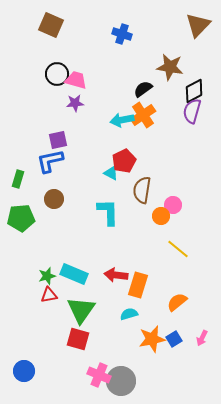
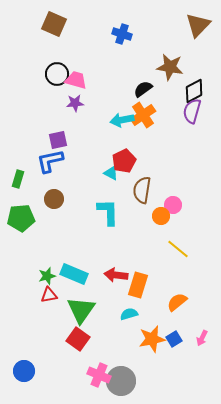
brown square: moved 3 px right, 1 px up
red square: rotated 20 degrees clockwise
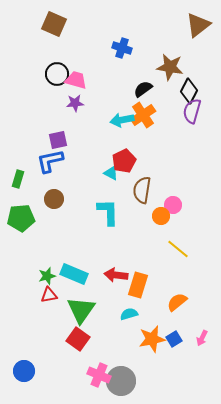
brown triangle: rotated 8 degrees clockwise
blue cross: moved 14 px down
black diamond: moved 5 px left; rotated 35 degrees counterclockwise
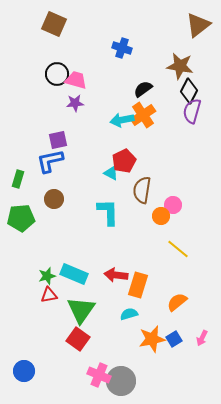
brown star: moved 10 px right, 1 px up
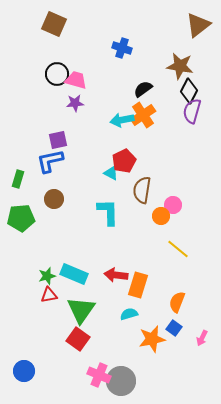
orange semicircle: rotated 30 degrees counterclockwise
blue square: moved 11 px up; rotated 21 degrees counterclockwise
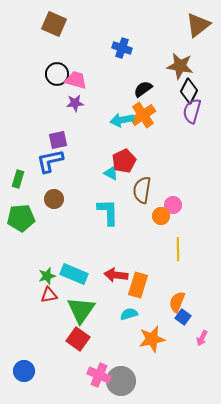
yellow line: rotated 50 degrees clockwise
blue square: moved 9 px right, 11 px up
